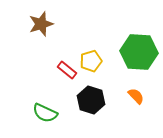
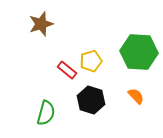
green semicircle: moved 1 px right; rotated 100 degrees counterclockwise
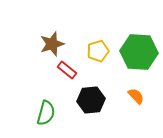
brown star: moved 11 px right, 20 px down
yellow pentagon: moved 7 px right, 10 px up
black hexagon: rotated 24 degrees counterclockwise
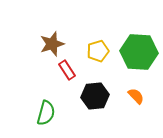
red rectangle: rotated 18 degrees clockwise
black hexagon: moved 4 px right, 4 px up
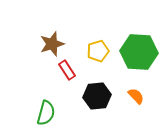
black hexagon: moved 2 px right
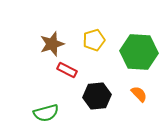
yellow pentagon: moved 4 px left, 11 px up
red rectangle: rotated 30 degrees counterclockwise
orange semicircle: moved 3 px right, 2 px up
green semicircle: rotated 60 degrees clockwise
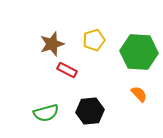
black hexagon: moved 7 px left, 15 px down
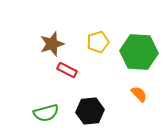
yellow pentagon: moved 4 px right, 2 px down
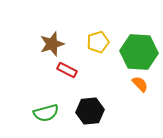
orange semicircle: moved 1 px right, 10 px up
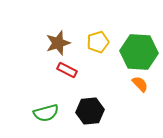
brown star: moved 6 px right, 1 px up
